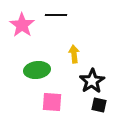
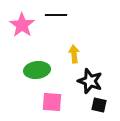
black star: moved 2 px left; rotated 20 degrees counterclockwise
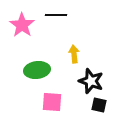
black star: moved 1 px right
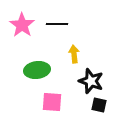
black line: moved 1 px right, 9 px down
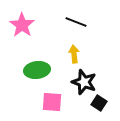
black line: moved 19 px right, 2 px up; rotated 20 degrees clockwise
black star: moved 7 px left, 1 px down
black square: moved 2 px up; rotated 21 degrees clockwise
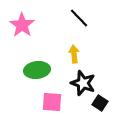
black line: moved 3 px right, 4 px up; rotated 25 degrees clockwise
black star: moved 1 px left, 1 px down
black square: moved 1 px right
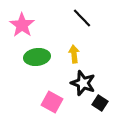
black line: moved 3 px right
green ellipse: moved 13 px up
pink square: rotated 25 degrees clockwise
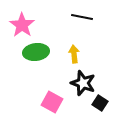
black line: moved 1 px up; rotated 35 degrees counterclockwise
green ellipse: moved 1 px left, 5 px up
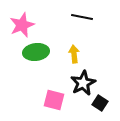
pink star: rotated 15 degrees clockwise
black star: rotated 25 degrees clockwise
pink square: moved 2 px right, 2 px up; rotated 15 degrees counterclockwise
